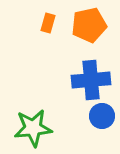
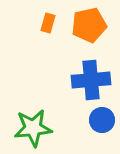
blue circle: moved 4 px down
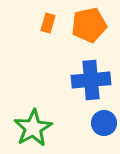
blue circle: moved 2 px right, 3 px down
green star: rotated 24 degrees counterclockwise
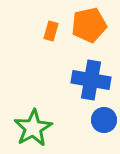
orange rectangle: moved 3 px right, 8 px down
blue cross: rotated 15 degrees clockwise
blue circle: moved 3 px up
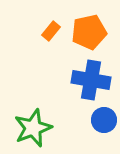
orange pentagon: moved 7 px down
orange rectangle: rotated 24 degrees clockwise
green star: rotated 9 degrees clockwise
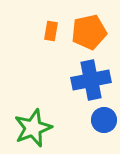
orange rectangle: rotated 30 degrees counterclockwise
blue cross: rotated 21 degrees counterclockwise
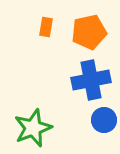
orange rectangle: moved 5 px left, 4 px up
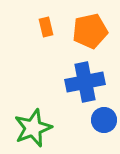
orange rectangle: rotated 24 degrees counterclockwise
orange pentagon: moved 1 px right, 1 px up
blue cross: moved 6 px left, 2 px down
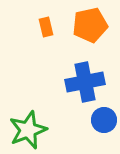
orange pentagon: moved 6 px up
green star: moved 5 px left, 2 px down
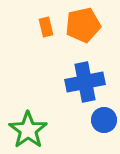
orange pentagon: moved 7 px left
green star: rotated 15 degrees counterclockwise
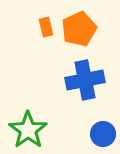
orange pentagon: moved 4 px left, 4 px down; rotated 12 degrees counterclockwise
blue cross: moved 2 px up
blue circle: moved 1 px left, 14 px down
